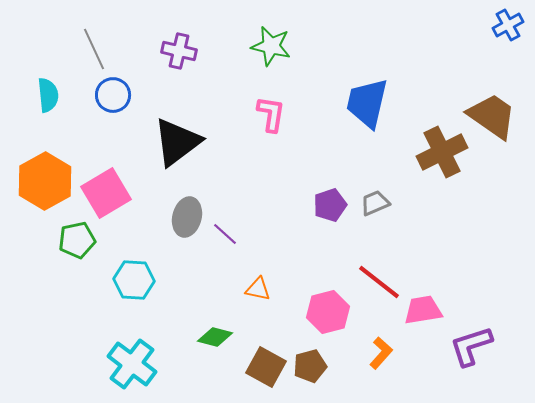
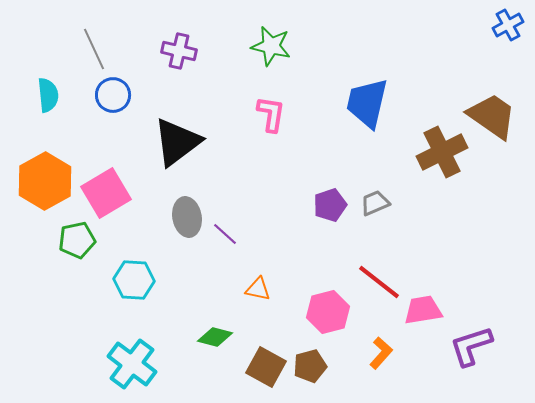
gray ellipse: rotated 24 degrees counterclockwise
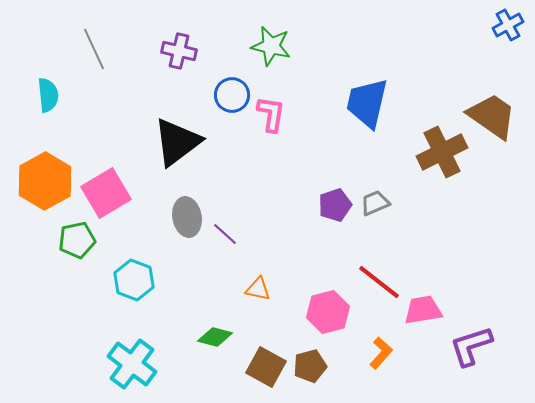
blue circle: moved 119 px right
purple pentagon: moved 5 px right
cyan hexagon: rotated 18 degrees clockwise
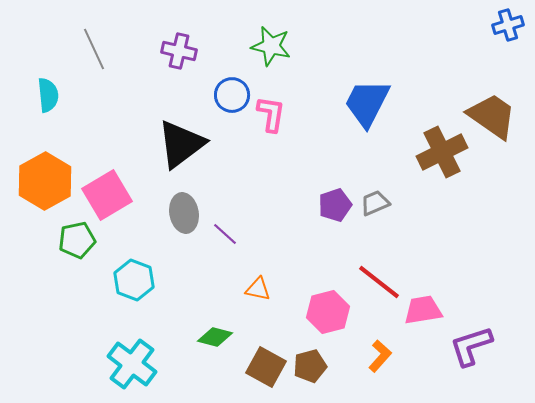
blue cross: rotated 12 degrees clockwise
blue trapezoid: rotated 14 degrees clockwise
black triangle: moved 4 px right, 2 px down
pink square: moved 1 px right, 2 px down
gray ellipse: moved 3 px left, 4 px up
orange L-shape: moved 1 px left, 3 px down
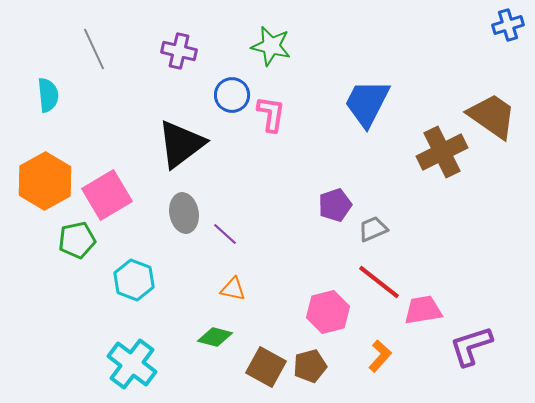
gray trapezoid: moved 2 px left, 26 px down
orange triangle: moved 25 px left
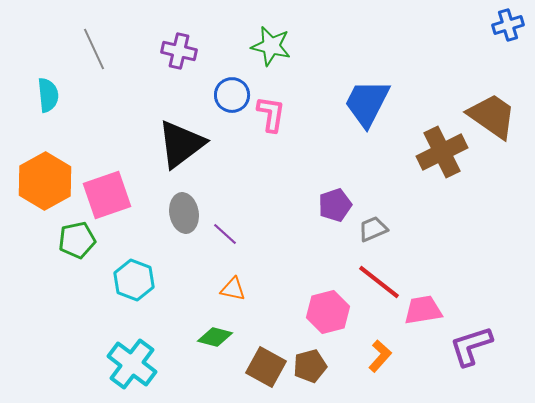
pink square: rotated 12 degrees clockwise
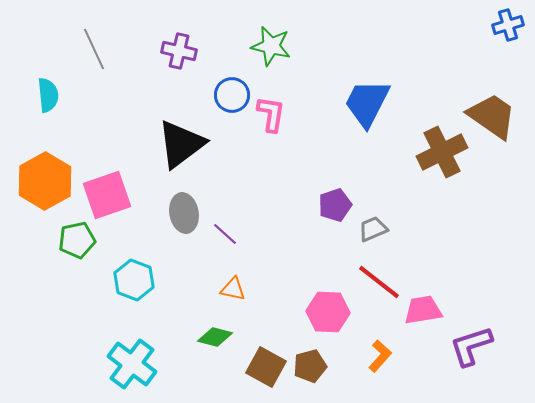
pink hexagon: rotated 18 degrees clockwise
